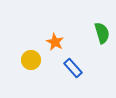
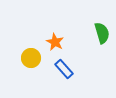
yellow circle: moved 2 px up
blue rectangle: moved 9 px left, 1 px down
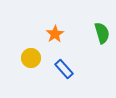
orange star: moved 8 px up; rotated 12 degrees clockwise
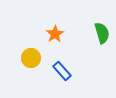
blue rectangle: moved 2 px left, 2 px down
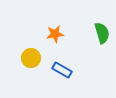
orange star: rotated 24 degrees clockwise
blue rectangle: moved 1 px up; rotated 18 degrees counterclockwise
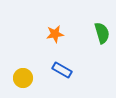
yellow circle: moved 8 px left, 20 px down
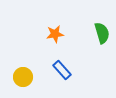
blue rectangle: rotated 18 degrees clockwise
yellow circle: moved 1 px up
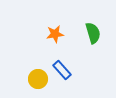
green semicircle: moved 9 px left
yellow circle: moved 15 px right, 2 px down
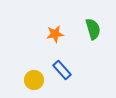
green semicircle: moved 4 px up
yellow circle: moved 4 px left, 1 px down
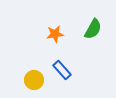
green semicircle: rotated 45 degrees clockwise
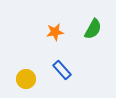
orange star: moved 2 px up
yellow circle: moved 8 px left, 1 px up
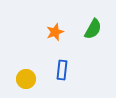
orange star: rotated 12 degrees counterclockwise
blue rectangle: rotated 48 degrees clockwise
